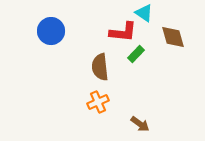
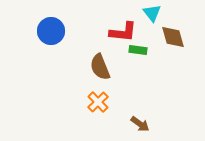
cyan triangle: moved 8 px right; rotated 18 degrees clockwise
green rectangle: moved 2 px right, 4 px up; rotated 54 degrees clockwise
brown semicircle: rotated 16 degrees counterclockwise
orange cross: rotated 20 degrees counterclockwise
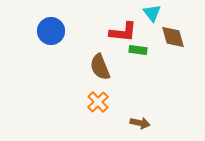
brown arrow: moved 1 px up; rotated 24 degrees counterclockwise
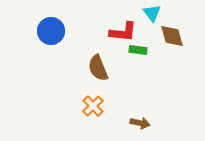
brown diamond: moved 1 px left, 1 px up
brown semicircle: moved 2 px left, 1 px down
orange cross: moved 5 px left, 4 px down
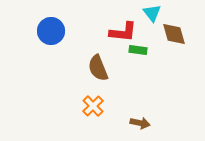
brown diamond: moved 2 px right, 2 px up
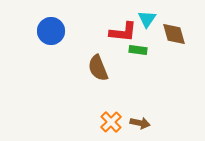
cyan triangle: moved 5 px left, 6 px down; rotated 12 degrees clockwise
orange cross: moved 18 px right, 16 px down
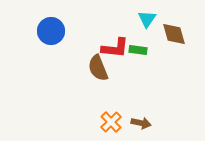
red L-shape: moved 8 px left, 16 px down
brown arrow: moved 1 px right
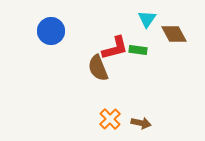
brown diamond: rotated 12 degrees counterclockwise
red L-shape: rotated 20 degrees counterclockwise
orange cross: moved 1 px left, 3 px up
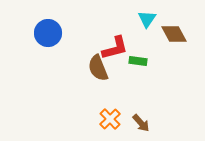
blue circle: moved 3 px left, 2 px down
green rectangle: moved 11 px down
brown arrow: rotated 36 degrees clockwise
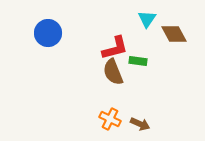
brown semicircle: moved 15 px right, 4 px down
orange cross: rotated 20 degrees counterclockwise
brown arrow: moved 1 px left, 1 px down; rotated 24 degrees counterclockwise
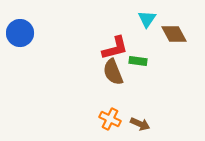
blue circle: moved 28 px left
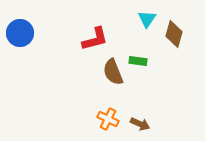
brown diamond: rotated 44 degrees clockwise
red L-shape: moved 20 px left, 9 px up
orange cross: moved 2 px left
